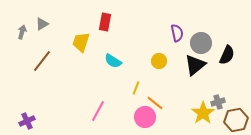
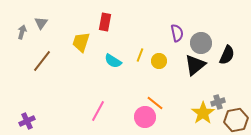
gray triangle: moved 1 px left, 1 px up; rotated 24 degrees counterclockwise
yellow line: moved 4 px right, 33 px up
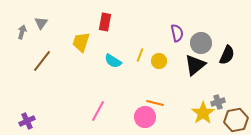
orange line: rotated 24 degrees counterclockwise
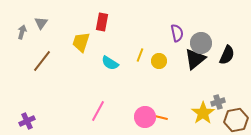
red rectangle: moved 3 px left
cyan semicircle: moved 3 px left, 2 px down
black triangle: moved 6 px up
orange line: moved 4 px right, 14 px down
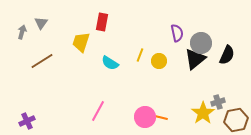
brown line: rotated 20 degrees clockwise
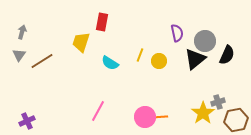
gray triangle: moved 22 px left, 32 px down
gray circle: moved 4 px right, 2 px up
orange line: rotated 18 degrees counterclockwise
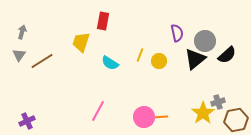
red rectangle: moved 1 px right, 1 px up
black semicircle: rotated 24 degrees clockwise
pink circle: moved 1 px left
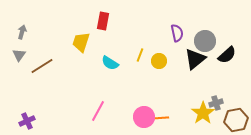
brown line: moved 5 px down
gray cross: moved 2 px left, 1 px down
orange line: moved 1 px right, 1 px down
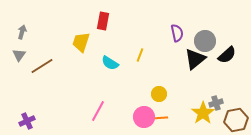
yellow circle: moved 33 px down
orange line: moved 1 px left
